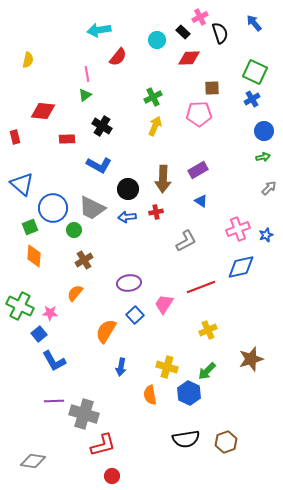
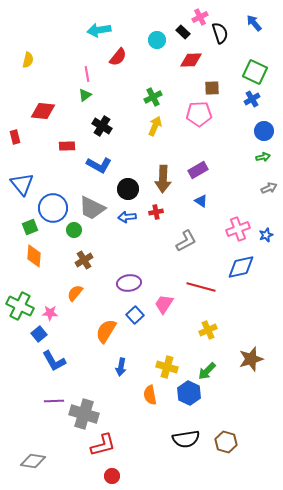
red diamond at (189, 58): moved 2 px right, 2 px down
red rectangle at (67, 139): moved 7 px down
blue triangle at (22, 184): rotated 10 degrees clockwise
gray arrow at (269, 188): rotated 21 degrees clockwise
red line at (201, 287): rotated 36 degrees clockwise
brown hexagon at (226, 442): rotated 25 degrees counterclockwise
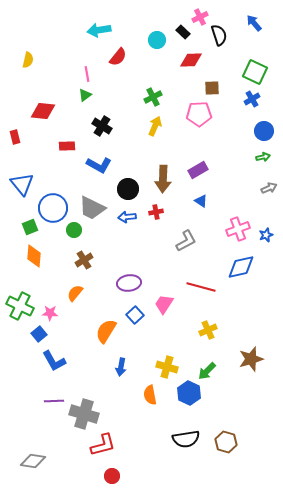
black semicircle at (220, 33): moved 1 px left, 2 px down
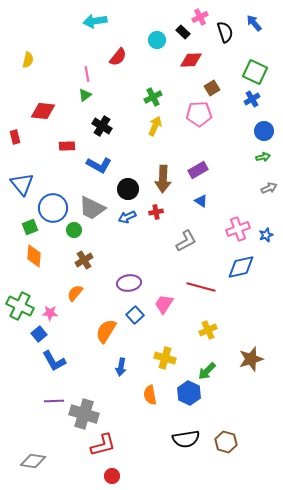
cyan arrow at (99, 30): moved 4 px left, 9 px up
black semicircle at (219, 35): moved 6 px right, 3 px up
brown square at (212, 88): rotated 28 degrees counterclockwise
blue arrow at (127, 217): rotated 18 degrees counterclockwise
yellow cross at (167, 367): moved 2 px left, 9 px up
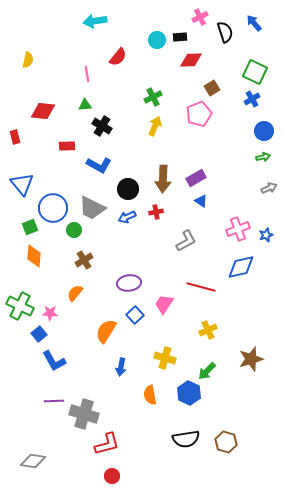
black rectangle at (183, 32): moved 3 px left, 5 px down; rotated 48 degrees counterclockwise
green triangle at (85, 95): moved 10 px down; rotated 32 degrees clockwise
pink pentagon at (199, 114): rotated 20 degrees counterclockwise
purple rectangle at (198, 170): moved 2 px left, 8 px down
red L-shape at (103, 445): moved 4 px right, 1 px up
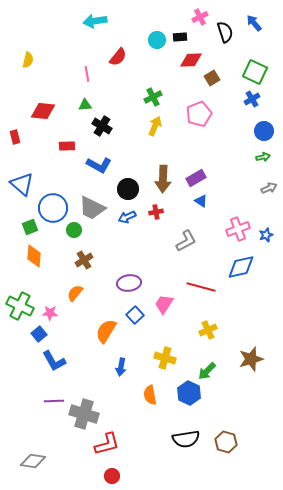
brown square at (212, 88): moved 10 px up
blue triangle at (22, 184): rotated 10 degrees counterclockwise
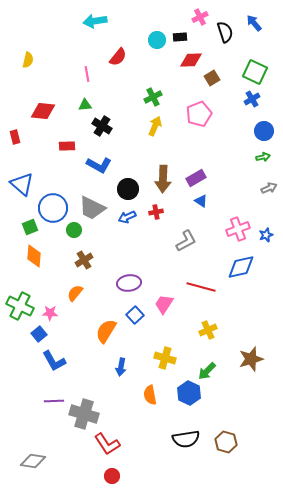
red L-shape at (107, 444): rotated 72 degrees clockwise
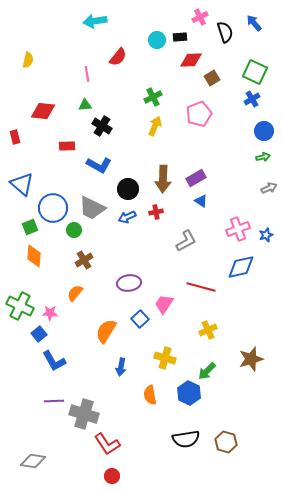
blue square at (135, 315): moved 5 px right, 4 px down
